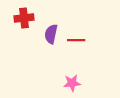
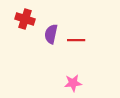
red cross: moved 1 px right, 1 px down; rotated 24 degrees clockwise
pink star: moved 1 px right
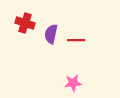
red cross: moved 4 px down
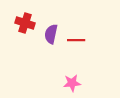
pink star: moved 1 px left
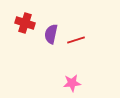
red line: rotated 18 degrees counterclockwise
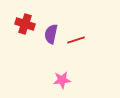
red cross: moved 1 px down
pink star: moved 10 px left, 3 px up
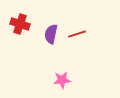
red cross: moved 5 px left
red line: moved 1 px right, 6 px up
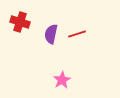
red cross: moved 2 px up
pink star: rotated 24 degrees counterclockwise
